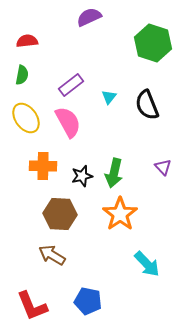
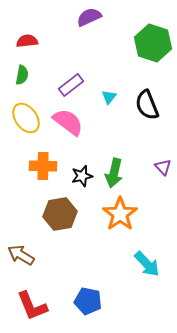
pink semicircle: rotated 24 degrees counterclockwise
brown hexagon: rotated 12 degrees counterclockwise
brown arrow: moved 31 px left
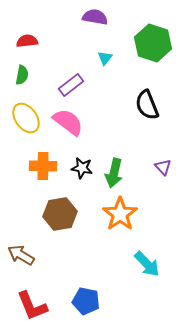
purple semicircle: moved 6 px right; rotated 35 degrees clockwise
cyan triangle: moved 4 px left, 39 px up
black star: moved 8 px up; rotated 25 degrees clockwise
blue pentagon: moved 2 px left
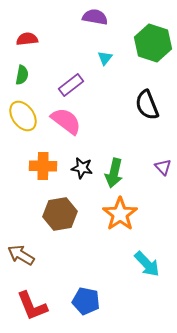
red semicircle: moved 2 px up
yellow ellipse: moved 3 px left, 2 px up
pink semicircle: moved 2 px left, 1 px up
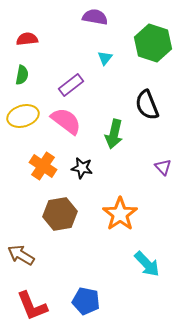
yellow ellipse: rotated 72 degrees counterclockwise
orange cross: rotated 32 degrees clockwise
green arrow: moved 39 px up
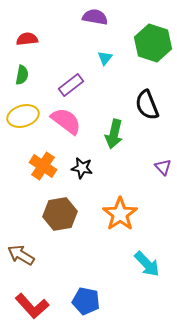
red L-shape: rotated 20 degrees counterclockwise
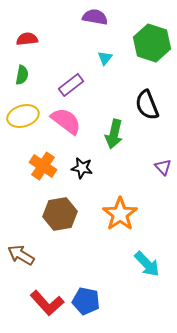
green hexagon: moved 1 px left
red L-shape: moved 15 px right, 3 px up
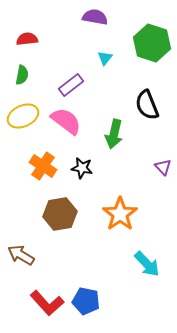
yellow ellipse: rotated 8 degrees counterclockwise
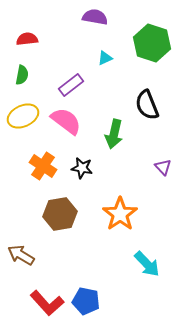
cyan triangle: rotated 28 degrees clockwise
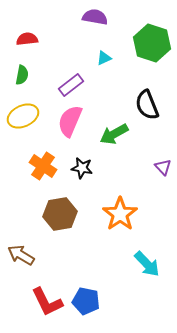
cyan triangle: moved 1 px left
pink semicircle: moved 4 px right; rotated 104 degrees counterclockwise
green arrow: rotated 48 degrees clockwise
red L-shape: moved 1 px up; rotated 16 degrees clockwise
